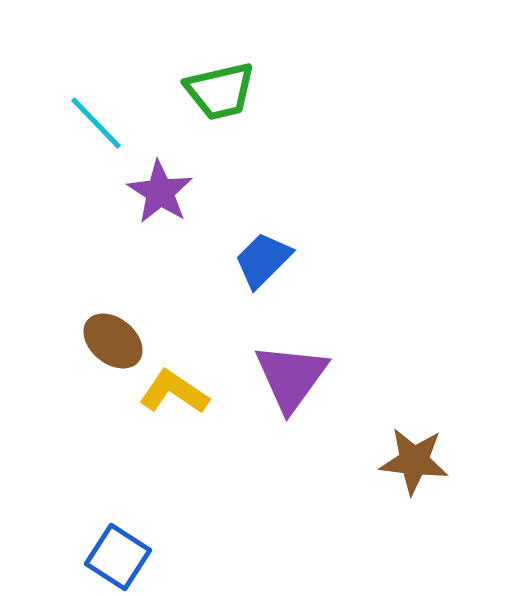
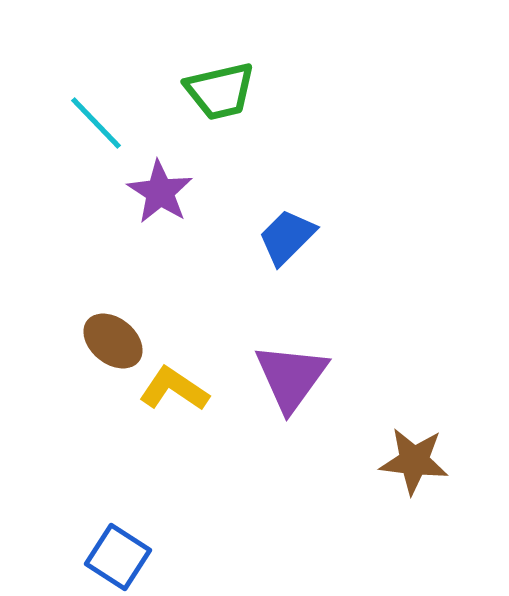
blue trapezoid: moved 24 px right, 23 px up
yellow L-shape: moved 3 px up
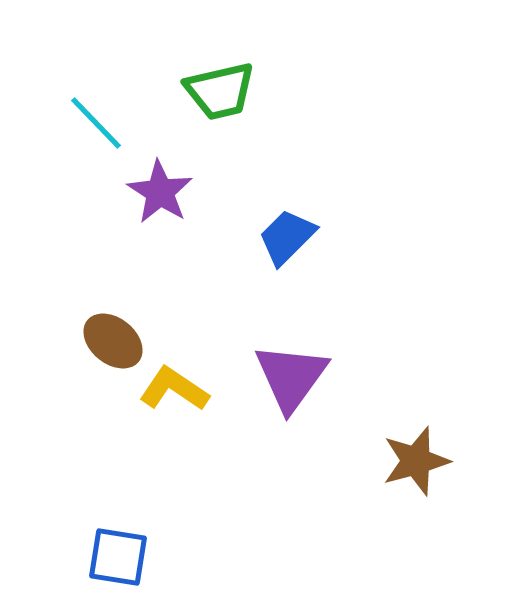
brown star: moved 2 px right; rotated 22 degrees counterclockwise
blue square: rotated 24 degrees counterclockwise
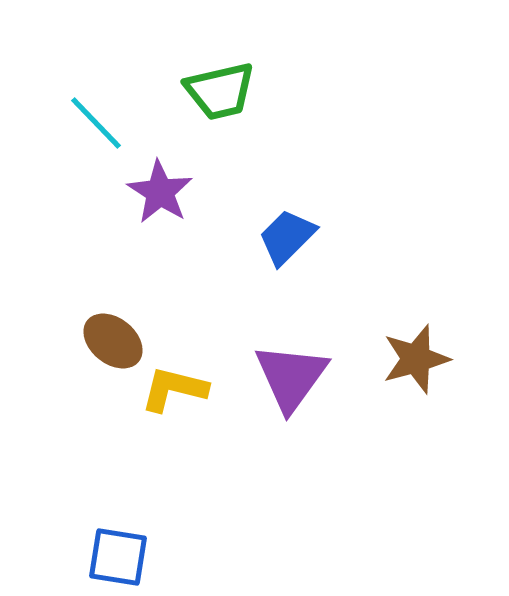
yellow L-shape: rotated 20 degrees counterclockwise
brown star: moved 102 px up
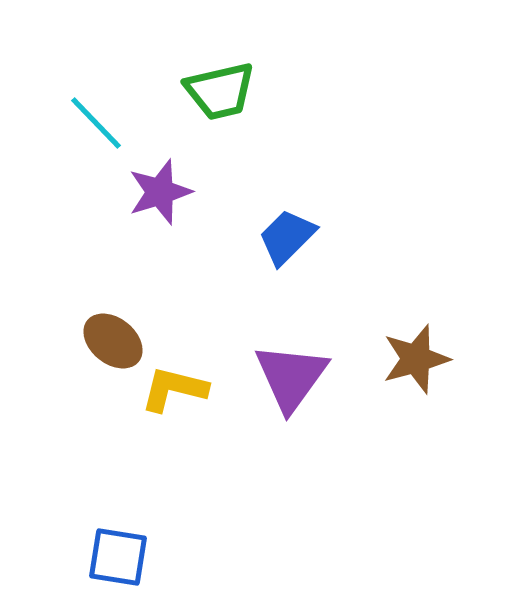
purple star: rotated 22 degrees clockwise
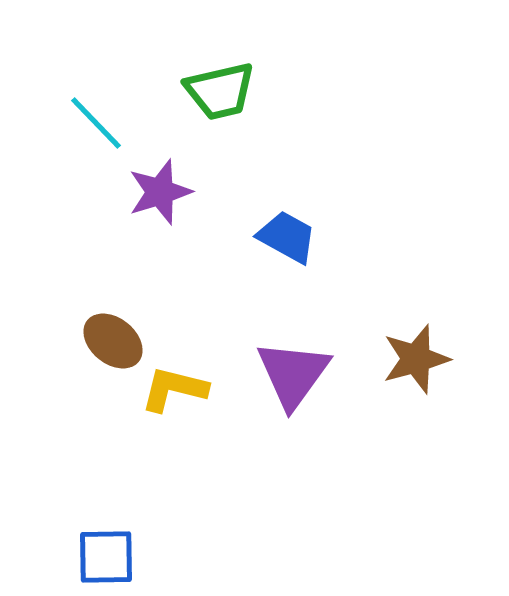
blue trapezoid: rotated 74 degrees clockwise
purple triangle: moved 2 px right, 3 px up
blue square: moved 12 px left; rotated 10 degrees counterclockwise
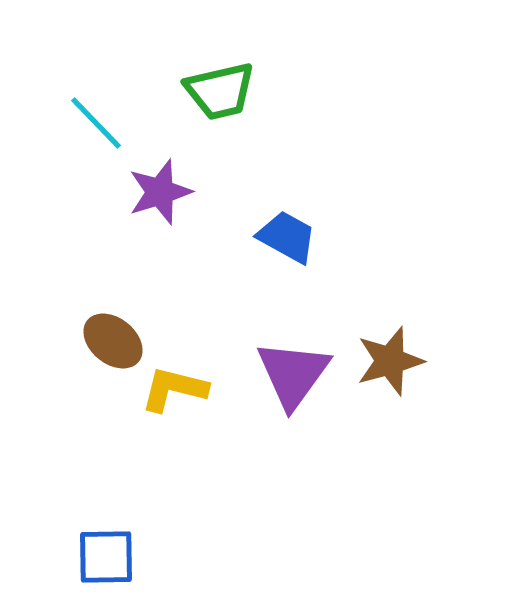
brown star: moved 26 px left, 2 px down
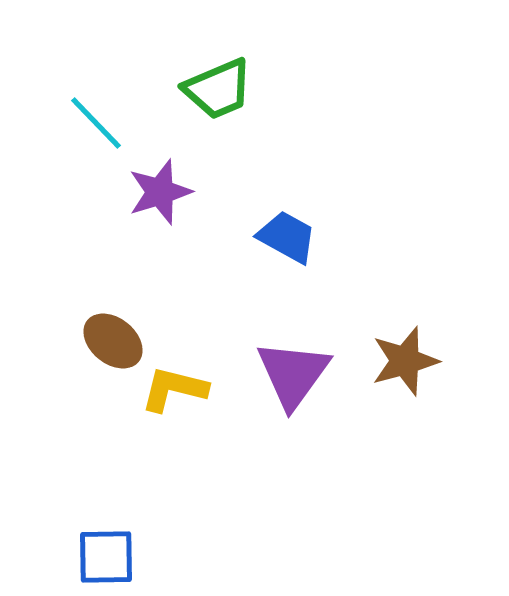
green trapezoid: moved 2 px left, 2 px up; rotated 10 degrees counterclockwise
brown star: moved 15 px right
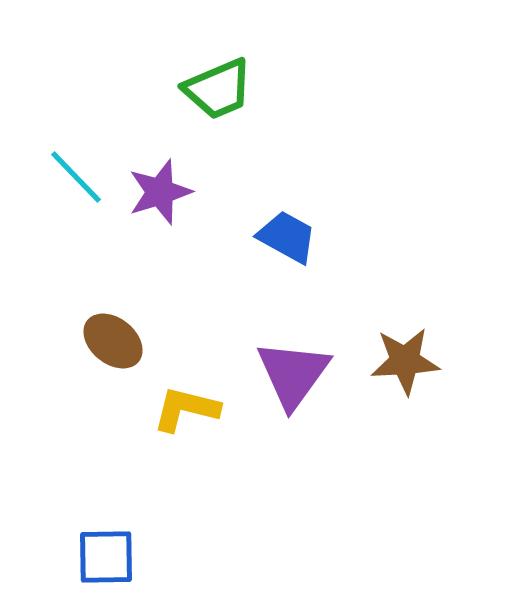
cyan line: moved 20 px left, 54 px down
brown star: rotated 12 degrees clockwise
yellow L-shape: moved 12 px right, 20 px down
